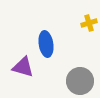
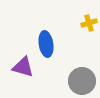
gray circle: moved 2 px right
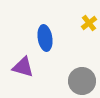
yellow cross: rotated 21 degrees counterclockwise
blue ellipse: moved 1 px left, 6 px up
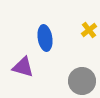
yellow cross: moved 7 px down
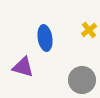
gray circle: moved 1 px up
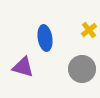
gray circle: moved 11 px up
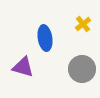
yellow cross: moved 6 px left, 6 px up
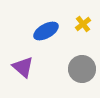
blue ellipse: moved 1 px right, 7 px up; rotated 70 degrees clockwise
purple triangle: rotated 25 degrees clockwise
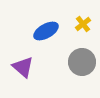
gray circle: moved 7 px up
